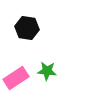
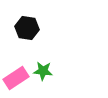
green star: moved 4 px left
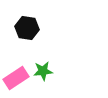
green star: rotated 12 degrees counterclockwise
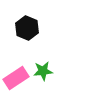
black hexagon: rotated 15 degrees clockwise
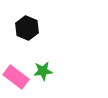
pink rectangle: moved 1 px up; rotated 70 degrees clockwise
